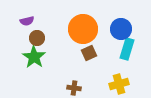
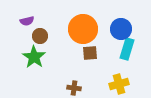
brown circle: moved 3 px right, 2 px up
brown square: moved 1 px right; rotated 21 degrees clockwise
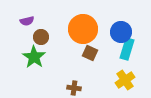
blue circle: moved 3 px down
brown circle: moved 1 px right, 1 px down
brown square: rotated 28 degrees clockwise
yellow cross: moved 6 px right, 4 px up; rotated 18 degrees counterclockwise
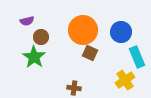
orange circle: moved 1 px down
cyan rectangle: moved 10 px right, 8 px down; rotated 40 degrees counterclockwise
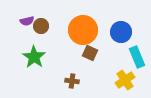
brown circle: moved 11 px up
brown cross: moved 2 px left, 7 px up
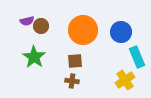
brown square: moved 15 px left, 8 px down; rotated 28 degrees counterclockwise
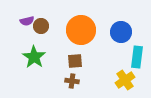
orange circle: moved 2 px left
cyan rectangle: rotated 30 degrees clockwise
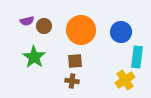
brown circle: moved 3 px right
